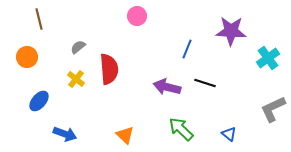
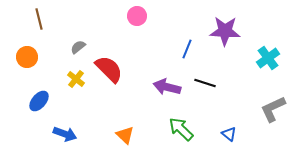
purple star: moved 6 px left
red semicircle: rotated 40 degrees counterclockwise
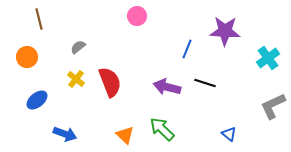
red semicircle: moved 1 px right, 13 px down; rotated 24 degrees clockwise
blue ellipse: moved 2 px left, 1 px up; rotated 10 degrees clockwise
gray L-shape: moved 3 px up
green arrow: moved 19 px left
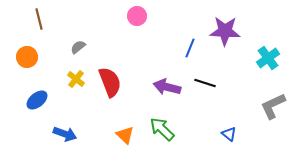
blue line: moved 3 px right, 1 px up
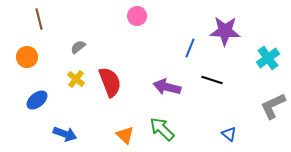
black line: moved 7 px right, 3 px up
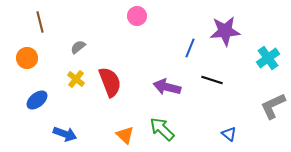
brown line: moved 1 px right, 3 px down
purple star: rotated 8 degrees counterclockwise
orange circle: moved 1 px down
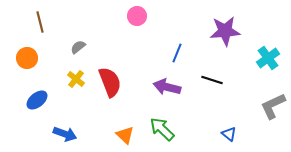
blue line: moved 13 px left, 5 px down
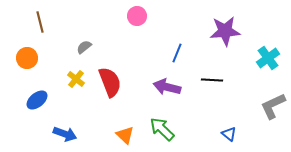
gray semicircle: moved 6 px right
black line: rotated 15 degrees counterclockwise
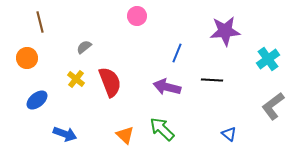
cyan cross: moved 1 px down
gray L-shape: rotated 12 degrees counterclockwise
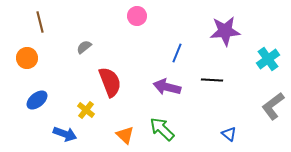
yellow cross: moved 10 px right, 31 px down
